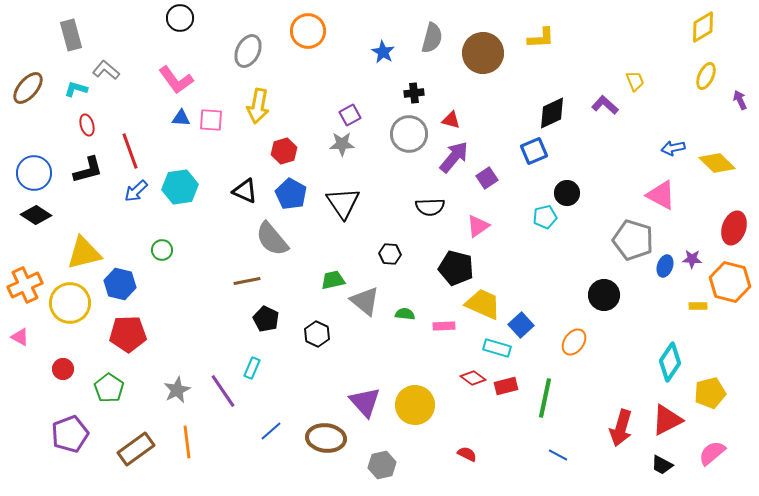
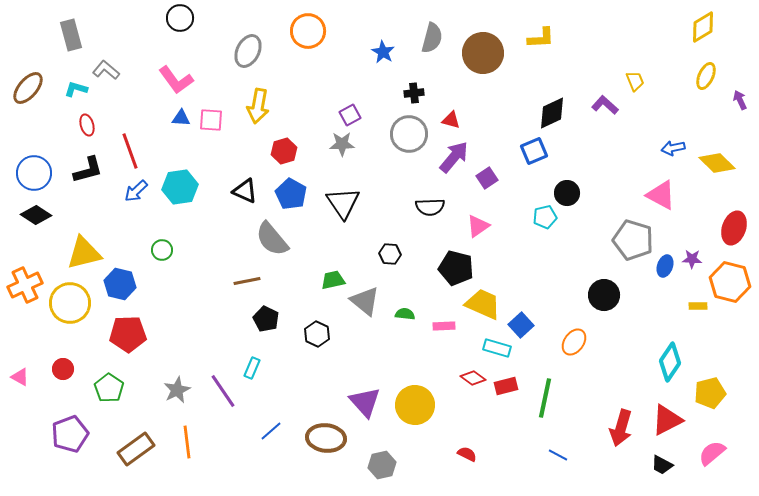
pink triangle at (20, 337): moved 40 px down
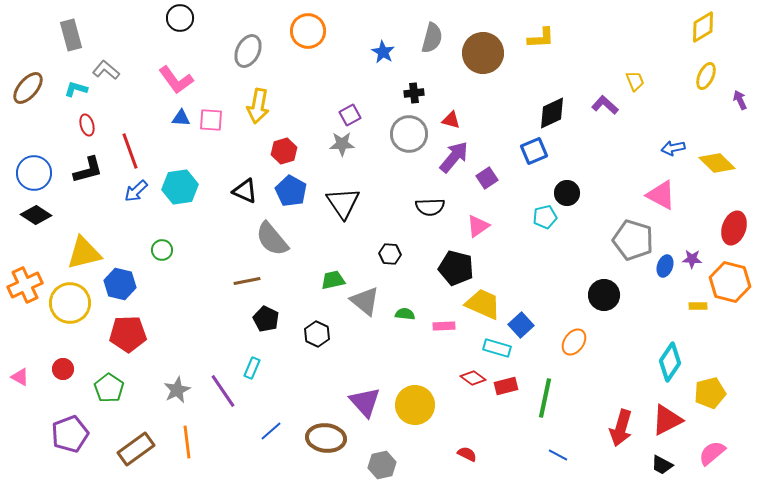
blue pentagon at (291, 194): moved 3 px up
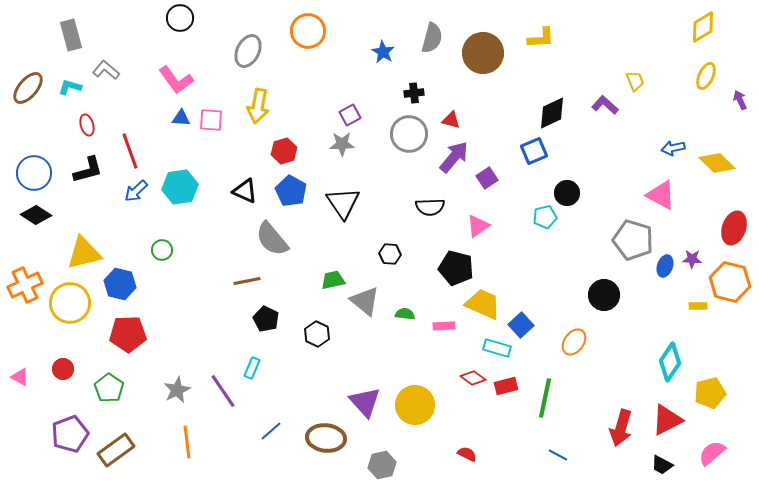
cyan L-shape at (76, 89): moved 6 px left, 2 px up
brown rectangle at (136, 449): moved 20 px left, 1 px down
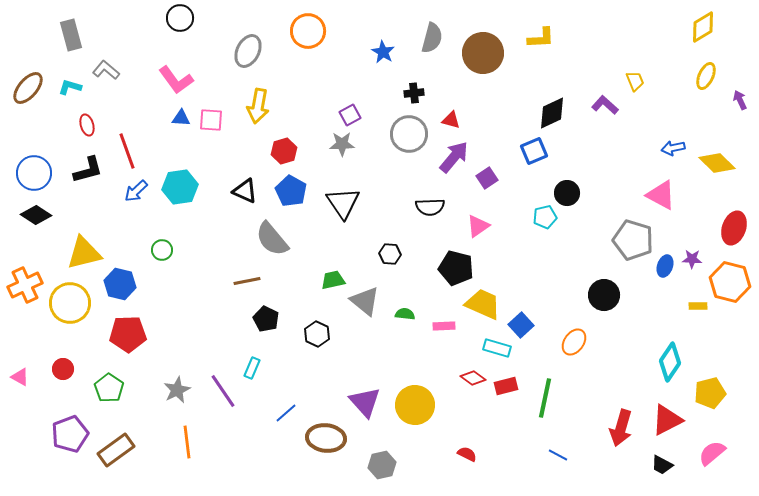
red line at (130, 151): moved 3 px left
blue line at (271, 431): moved 15 px right, 18 px up
